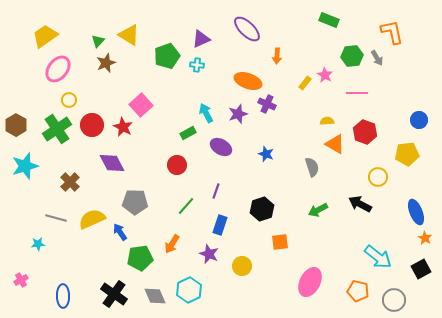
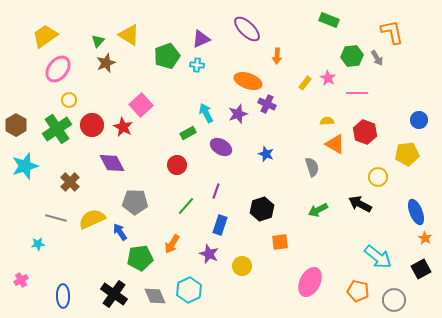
pink star at (325, 75): moved 3 px right, 3 px down
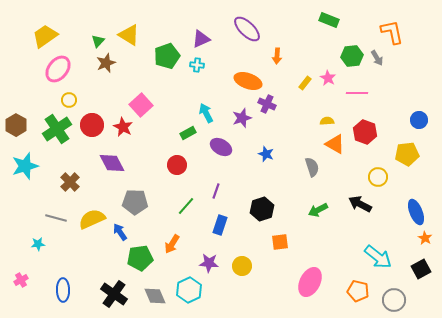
purple star at (238, 114): moved 4 px right, 4 px down
purple star at (209, 254): moved 9 px down; rotated 18 degrees counterclockwise
blue ellipse at (63, 296): moved 6 px up
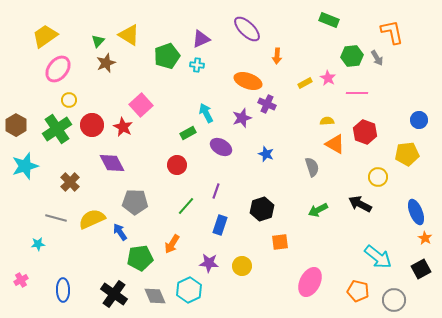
yellow rectangle at (305, 83): rotated 24 degrees clockwise
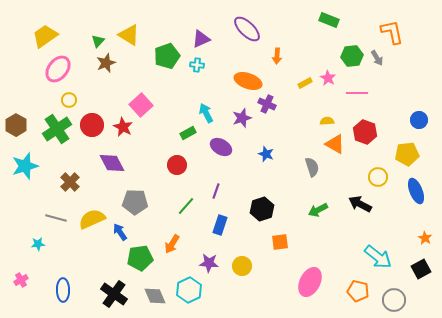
blue ellipse at (416, 212): moved 21 px up
